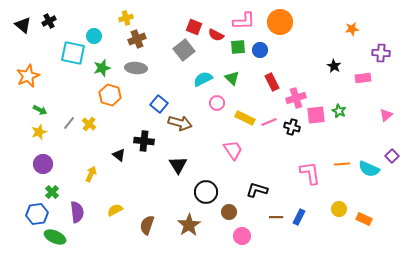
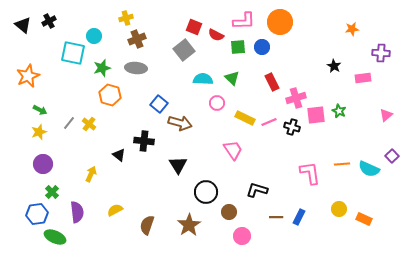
blue circle at (260, 50): moved 2 px right, 3 px up
cyan semicircle at (203, 79): rotated 30 degrees clockwise
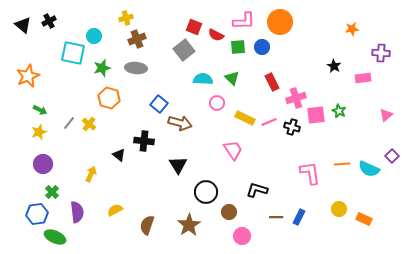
orange hexagon at (110, 95): moved 1 px left, 3 px down
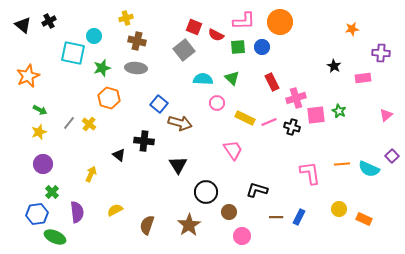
brown cross at (137, 39): moved 2 px down; rotated 36 degrees clockwise
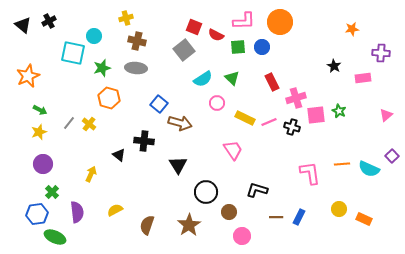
cyan semicircle at (203, 79): rotated 144 degrees clockwise
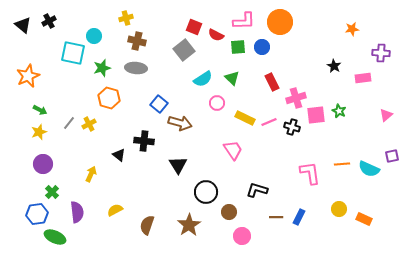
yellow cross at (89, 124): rotated 24 degrees clockwise
purple square at (392, 156): rotated 32 degrees clockwise
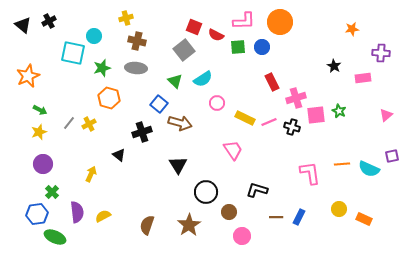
green triangle at (232, 78): moved 57 px left, 3 px down
black cross at (144, 141): moved 2 px left, 9 px up; rotated 24 degrees counterclockwise
yellow semicircle at (115, 210): moved 12 px left, 6 px down
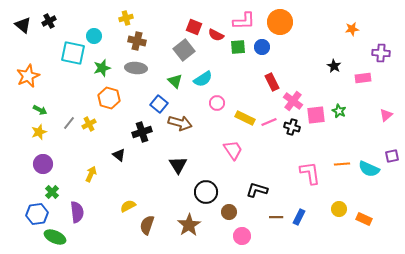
pink cross at (296, 98): moved 3 px left, 3 px down; rotated 36 degrees counterclockwise
yellow semicircle at (103, 216): moved 25 px right, 10 px up
